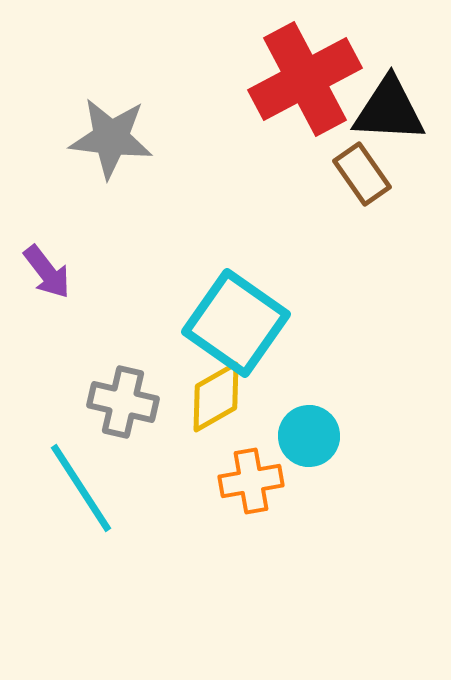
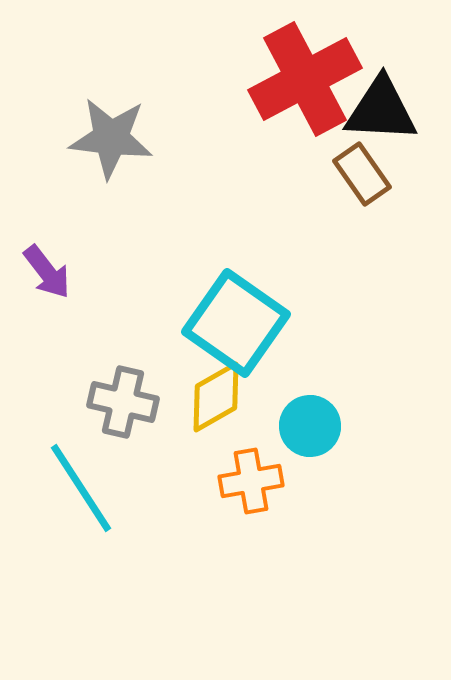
black triangle: moved 8 px left
cyan circle: moved 1 px right, 10 px up
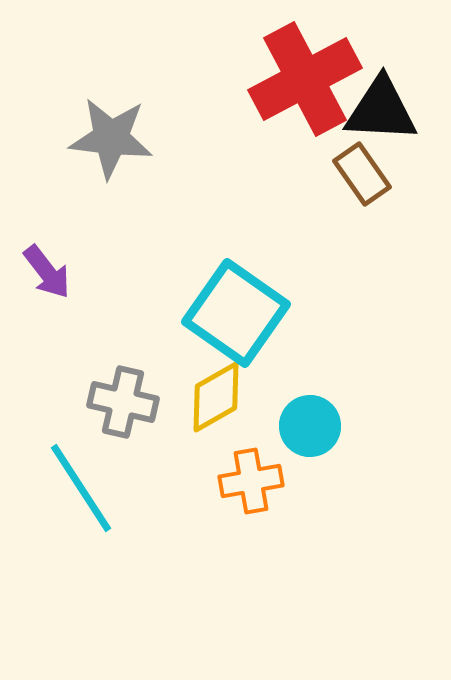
cyan square: moved 10 px up
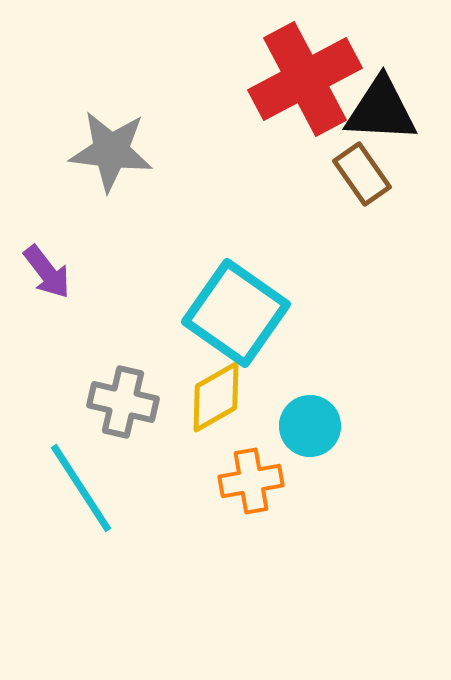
gray star: moved 13 px down
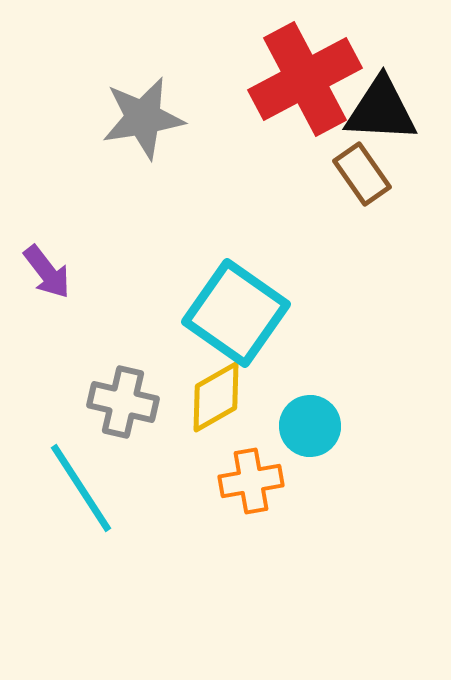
gray star: moved 32 px right, 33 px up; rotated 16 degrees counterclockwise
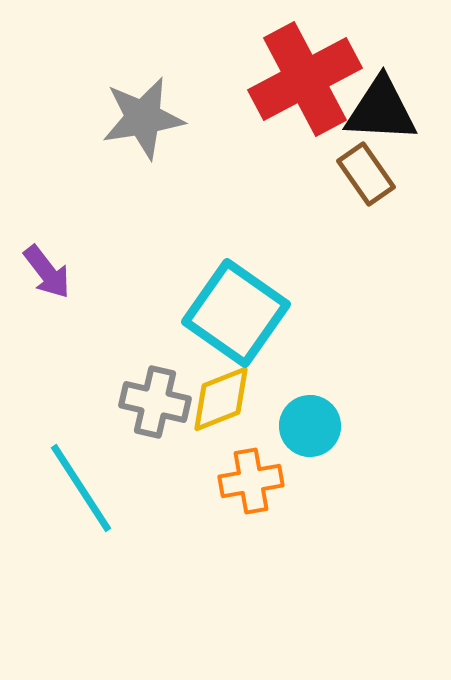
brown rectangle: moved 4 px right
yellow diamond: moved 5 px right, 2 px down; rotated 8 degrees clockwise
gray cross: moved 32 px right
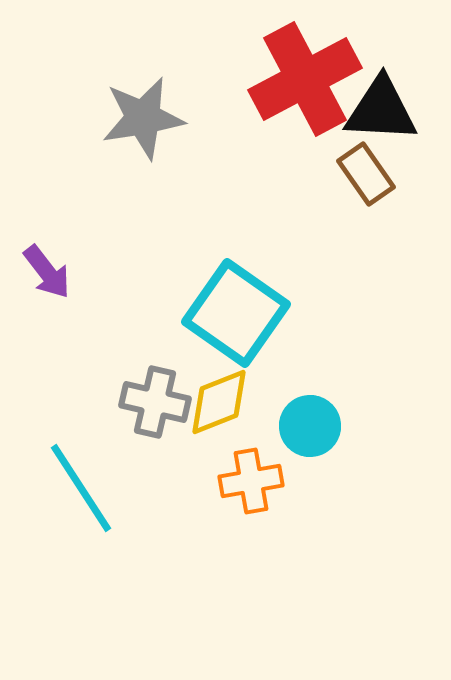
yellow diamond: moved 2 px left, 3 px down
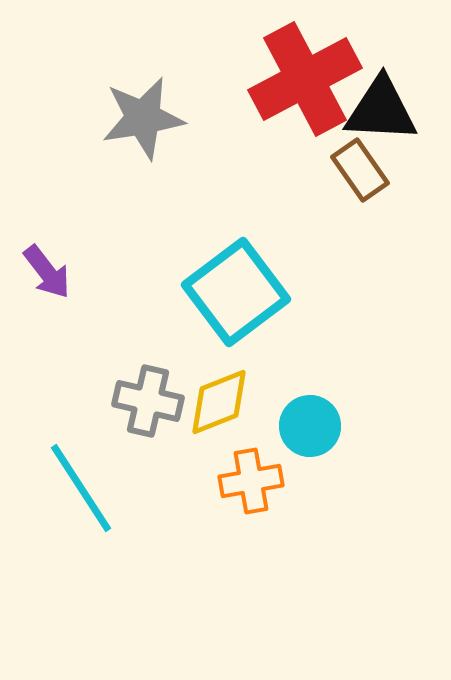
brown rectangle: moved 6 px left, 4 px up
cyan square: moved 21 px up; rotated 18 degrees clockwise
gray cross: moved 7 px left, 1 px up
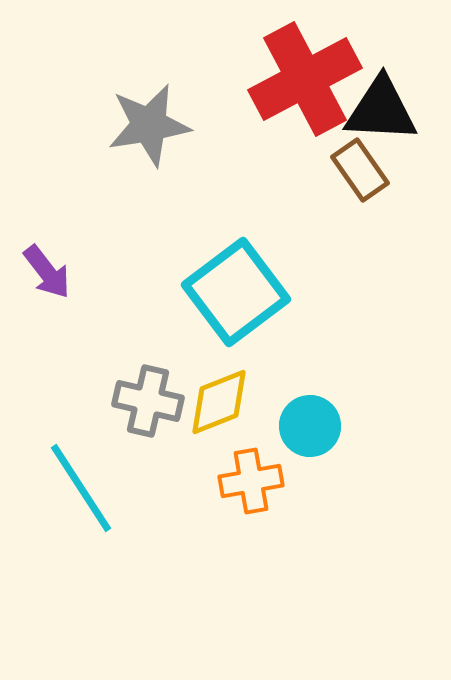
gray star: moved 6 px right, 7 px down
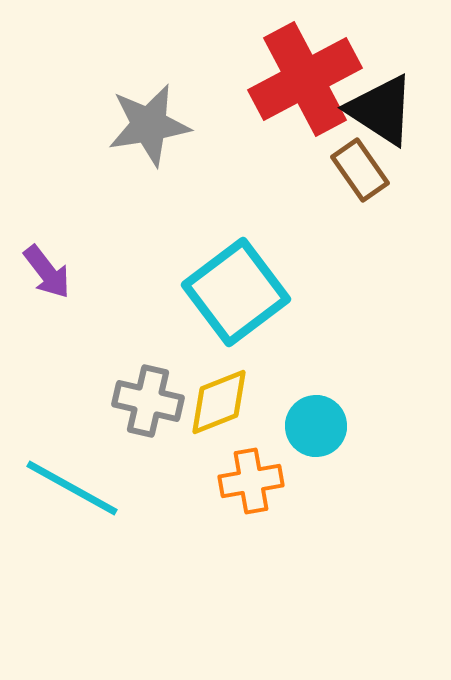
black triangle: rotated 30 degrees clockwise
cyan circle: moved 6 px right
cyan line: moved 9 px left; rotated 28 degrees counterclockwise
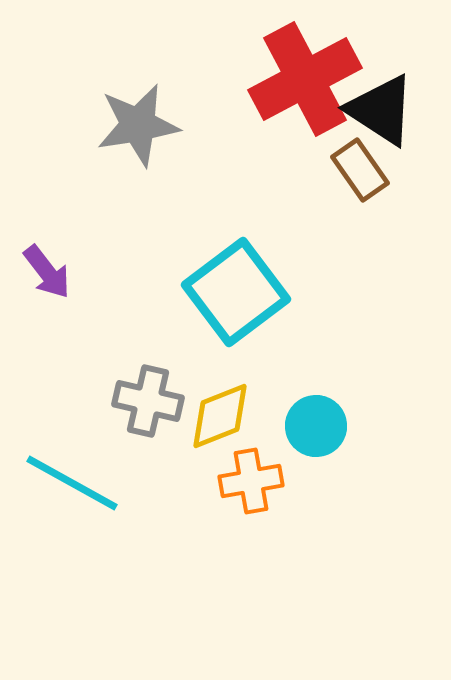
gray star: moved 11 px left
yellow diamond: moved 1 px right, 14 px down
cyan line: moved 5 px up
